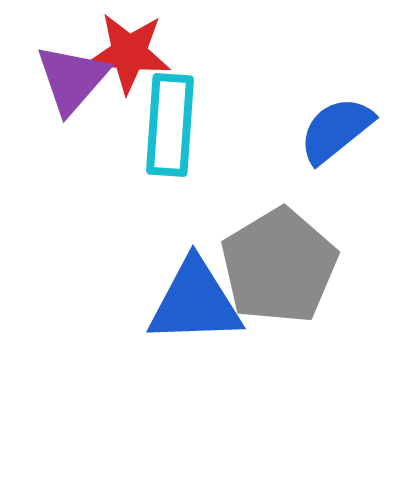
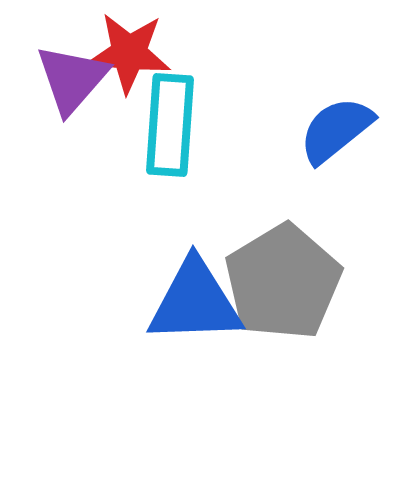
gray pentagon: moved 4 px right, 16 px down
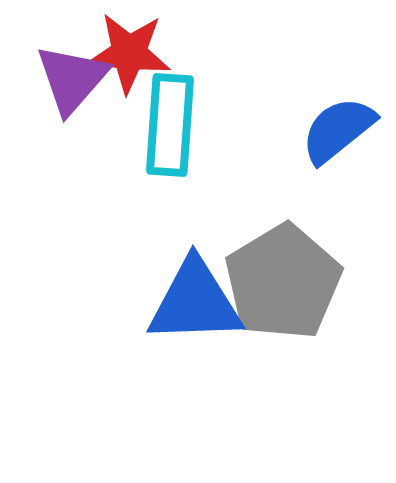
blue semicircle: moved 2 px right
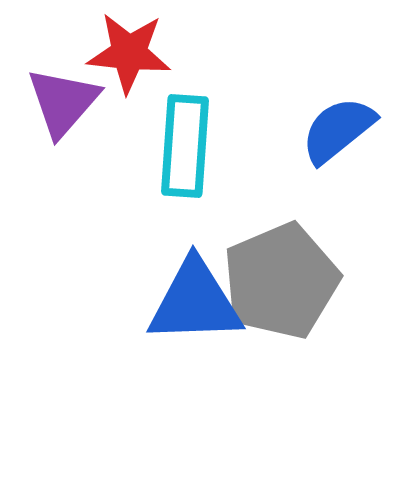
purple triangle: moved 9 px left, 23 px down
cyan rectangle: moved 15 px right, 21 px down
gray pentagon: moved 2 px left, 1 px up; rotated 8 degrees clockwise
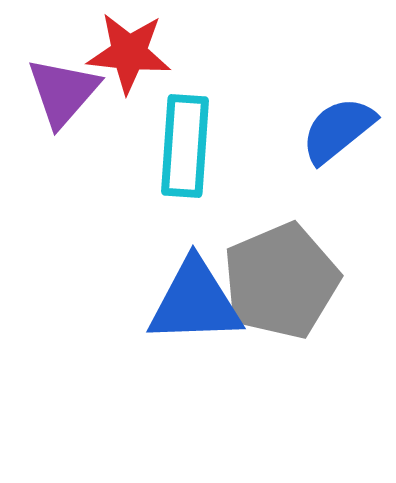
purple triangle: moved 10 px up
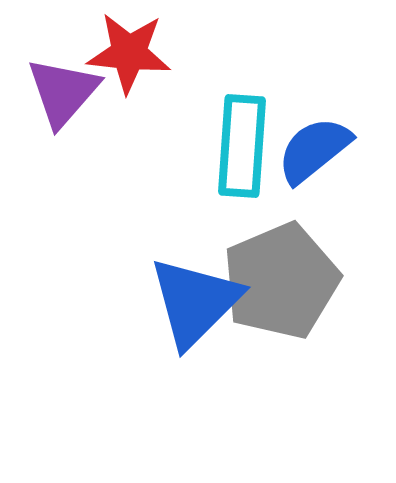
blue semicircle: moved 24 px left, 20 px down
cyan rectangle: moved 57 px right
blue triangle: rotated 43 degrees counterclockwise
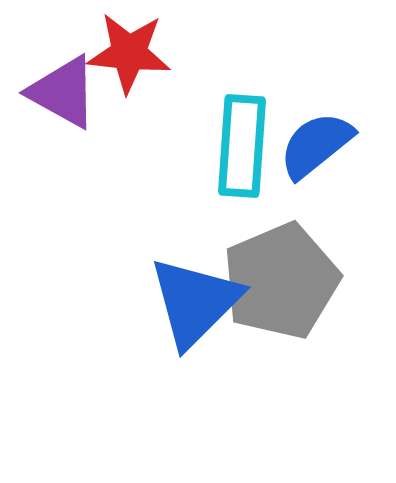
purple triangle: rotated 42 degrees counterclockwise
blue semicircle: moved 2 px right, 5 px up
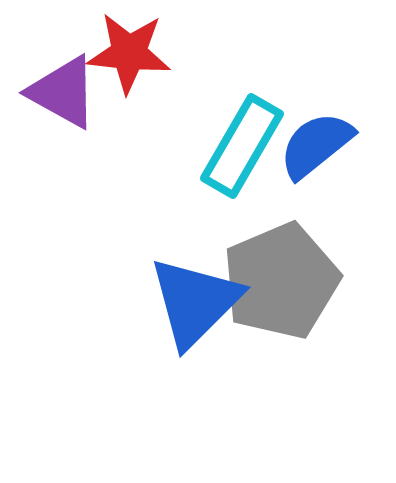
cyan rectangle: rotated 26 degrees clockwise
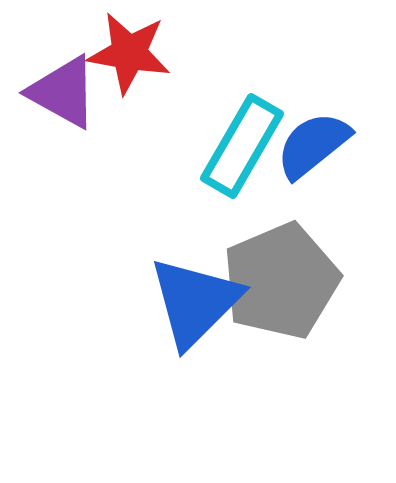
red star: rotated 4 degrees clockwise
blue semicircle: moved 3 px left
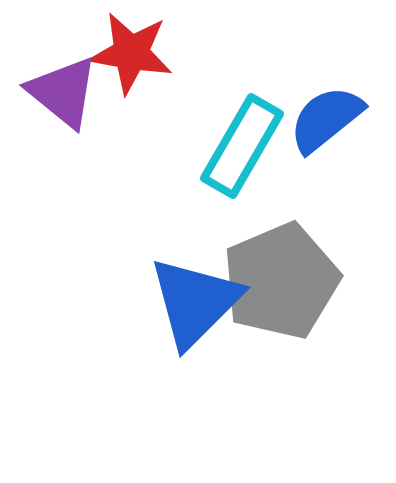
red star: moved 2 px right
purple triangle: rotated 10 degrees clockwise
blue semicircle: moved 13 px right, 26 px up
